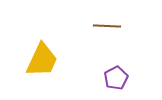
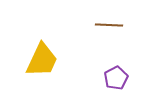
brown line: moved 2 px right, 1 px up
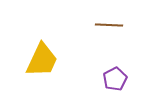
purple pentagon: moved 1 px left, 1 px down
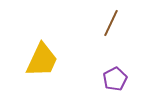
brown line: moved 2 px right, 2 px up; rotated 68 degrees counterclockwise
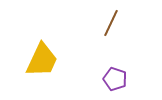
purple pentagon: rotated 25 degrees counterclockwise
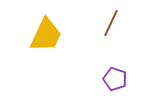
yellow trapezoid: moved 4 px right, 25 px up
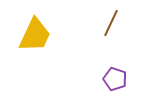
yellow trapezoid: moved 11 px left
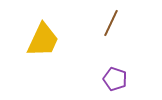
yellow trapezoid: moved 8 px right, 5 px down
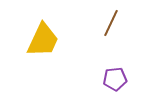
purple pentagon: rotated 25 degrees counterclockwise
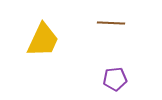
brown line: rotated 68 degrees clockwise
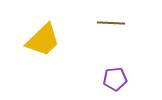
yellow trapezoid: rotated 21 degrees clockwise
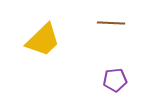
purple pentagon: moved 1 px down
